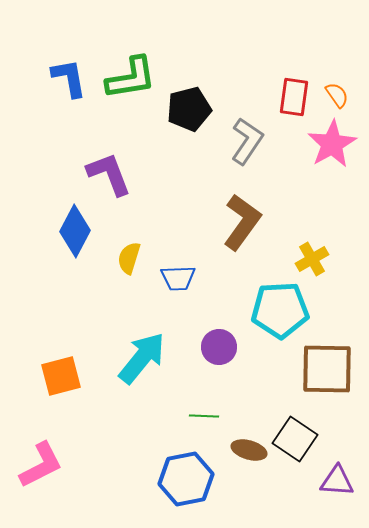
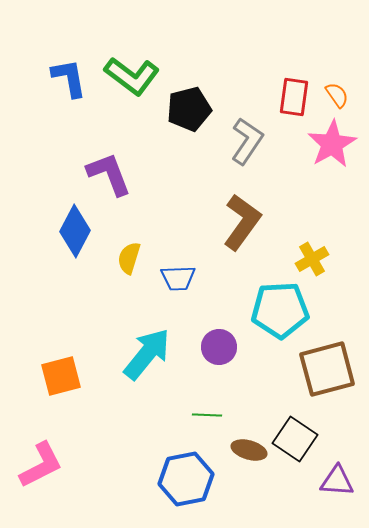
green L-shape: moved 1 px right, 2 px up; rotated 46 degrees clockwise
cyan arrow: moved 5 px right, 4 px up
brown square: rotated 16 degrees counterclockwise
green line: moved 3 px right, 1 px up
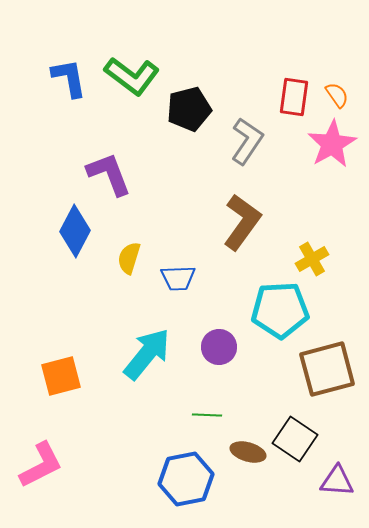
brown ellipse: moved 1 px left, 2 px down
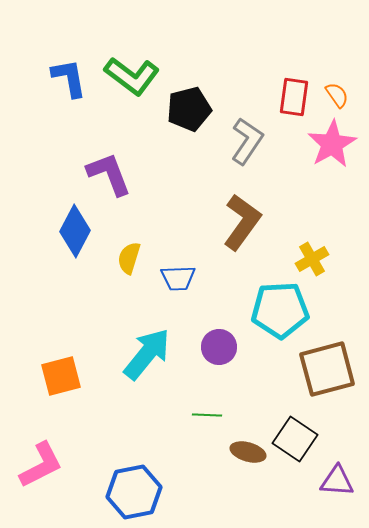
blue hexagon: moved 52 px left, 13 px down
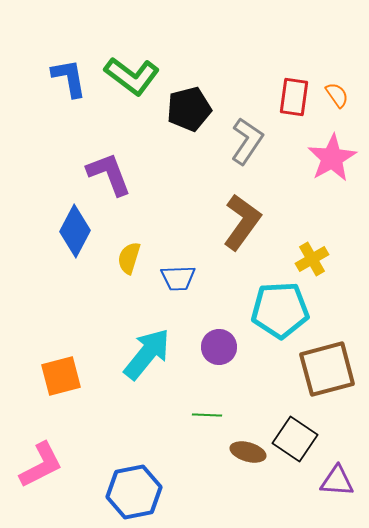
pink star: moved 14 px down
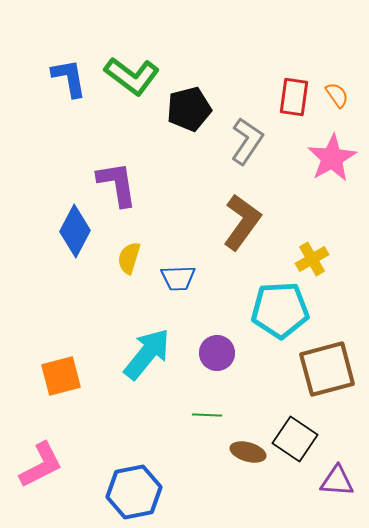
purple L-shape: moved 8 px right, 10 px down; rotated 12 degrees clockwise
purple circle: moved 2 px left, 6 px down
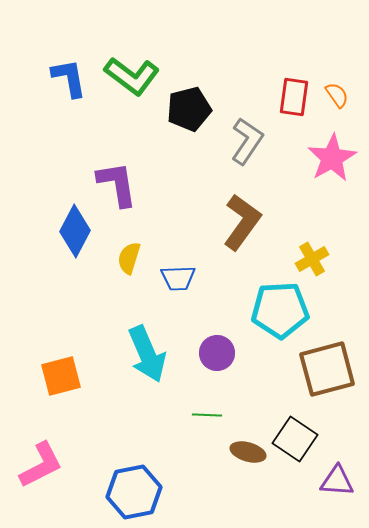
cyan arrow: rotated 118 degrees clockwise
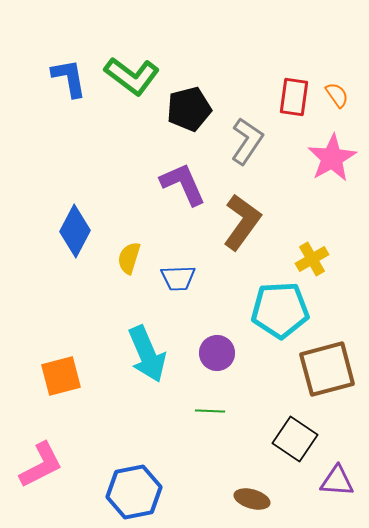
purple L-shape: moved 66 px right; rotated 15 degrees counterclockwise
green line: moved 3 px right, 4 px up
brown ellipse: moved 4 px right, 47 px down
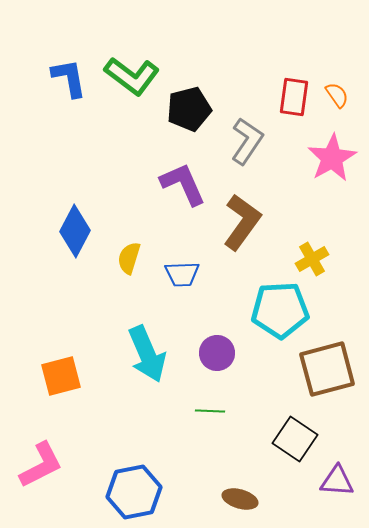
blue trapezoid: moved 4 px right, 4 px up
brown ellipse: moved 12 px left
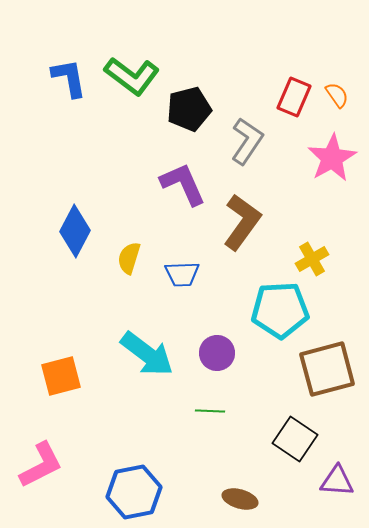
red rectangle: rotated 15 degrees clockwise
cyan arrow: rotated 30 degrees counterclockwise
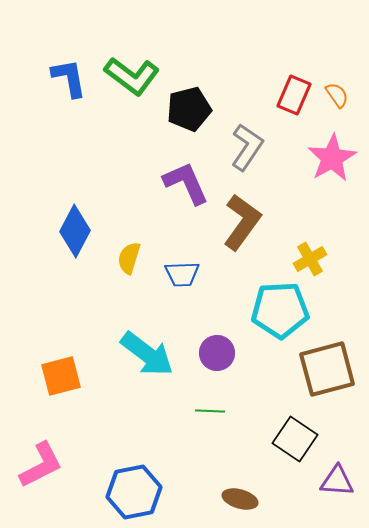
red rectangle: moved 2 px up
gray L-shape: moved 6 px down
purple L-shape: moved 3 px right, 1 px up
yellow cross: moved 2 px left
